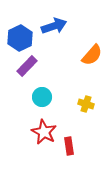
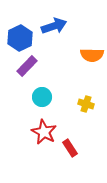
orange semicircle: rotated 50 degrees clockwise
red rectangle: moved 1 px right, 2 px down; rotated 24 degrees counterclockwise
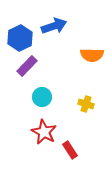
red rectangle: moved 2 px down
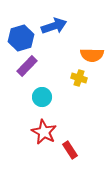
blue hexagon: moved 1 px right; rotated 10 degrees clockwise
yellow cross: moved 7 px left, 26 px up
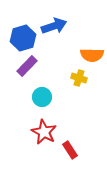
blue hexagon: moved 2 px right
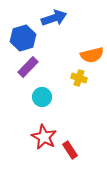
blue arrow: moved 8 px up
orange semicircle: rotated 15 degrees counterclockwise
purple rectangle: moved 1 px right, 1 px down
red star: moved 5 px down
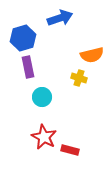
blue arrow: moved 6 px right
purple rectangle: rotated 55 degrees counterclockwise
red rectangle: rotated 42 degrees counterclockwise
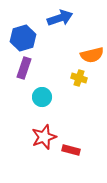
purple rectangle: moved 4 px left, 1 px down; rotated 30 degrees clockwise
red star: rotated 25 degrees clockwise
red rectangle: moved 1 px right
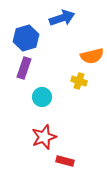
blue arrow: moved 2 px right
blue hexagon: moved 3 px right
orange semicircle: moved 1 px down
yellow cross: moved 3 px down
red rectangle: moved 6 px left, 11 px down
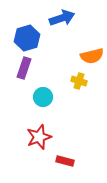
blue hexagon: moved 1 px right
cyan circle: moved 1 px right
red star: moved 5 px left
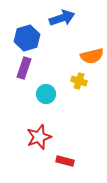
cyan circle: moved 3 px right, 3 px up
